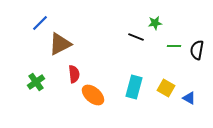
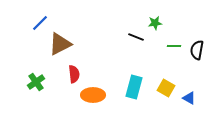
orange ellipse: rotated 40 degrees counterclockwise
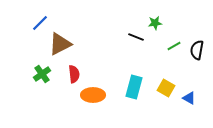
green line: rotated 32 degrees counterclockwise
green cross: moved 6 px right, 8 px up
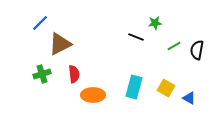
green cross: rotated 18 degrees clockwise
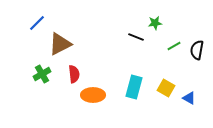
blue line: moved 3 px left
green cross: rotated 12 degrees counterclockwise
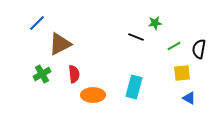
black semicircle: moved 2 px right, 1 px up
yellow square: moved 16 px right, 15 px up; rotated 36 degrees counterclockwise
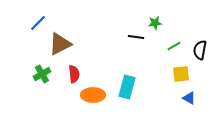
blue line: moved 1 px right
black line: rotated 14 degrees counterclockwise
black semicircle: moved 1 px right, 1 px down
yellow square: moved 1 px left, 1 px down
cyan rectangle: moved 7 px left
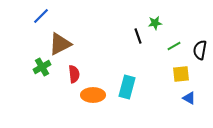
blue line: moved 3 px right, 7 px up
black line: moved 2 px right, 1 px up; rotated 63 degrees clockwise
green cross: moved 7 px up
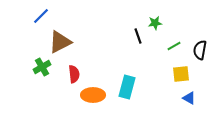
brown triangle: moved 2 px up
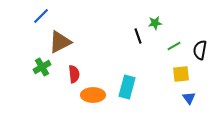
blue triangle: rotated 24 degrees clockwise
